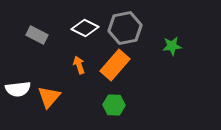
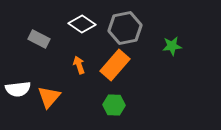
white diamond: moved 3 px left, 4 px up; rotated 8 degrees clockwise
gray rectangle: moved 2 px right, 4 px down
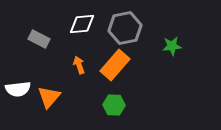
white diamond: rotated 40 degrees counterclockwise
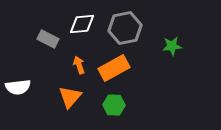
gray rectangle: moved 9 px right
orange rectangle: moved 1 px left, 3 px down; rotated 20 degrees clockwise
white semicircle: moved 2 px up
orange triangle: moved 21 px right
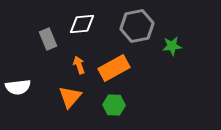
gray hexagon: moved 12 px right, 2 px up
gray rectangle: rotated 40 degrees clockwise
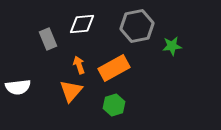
orange triangle: moved 1 px right, 6 px up
green hexagon: rotated 20 degrees counterclockwise
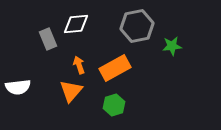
white diamond: moved 6 px left
orange rectangle: moved 1 px right
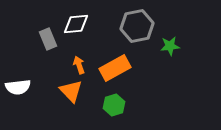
green star: moved 2 px left
orange triangle: rotated 25 degrees counterclockwise
